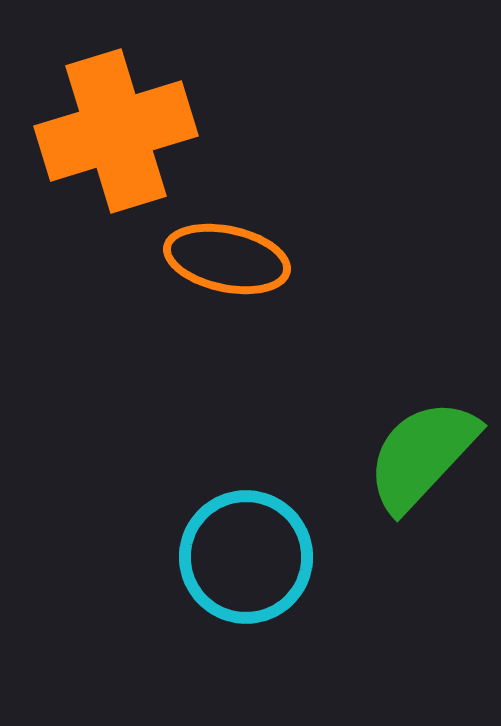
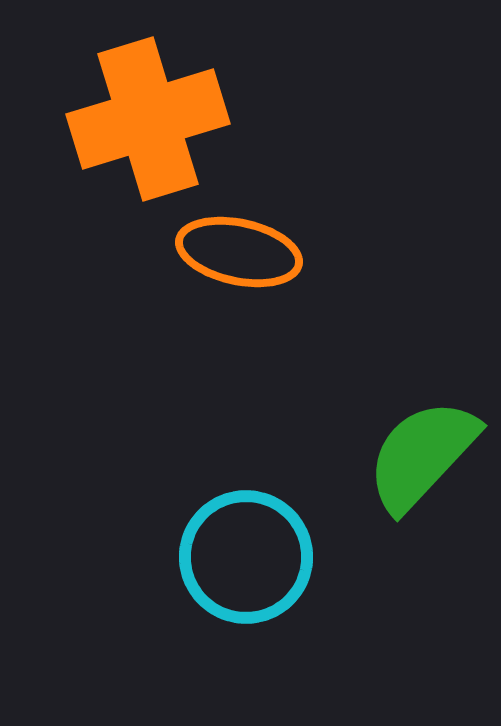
orange cross: moved 32 px right, 12 px up
orange ellipse: moved 12 px right, 7 px up
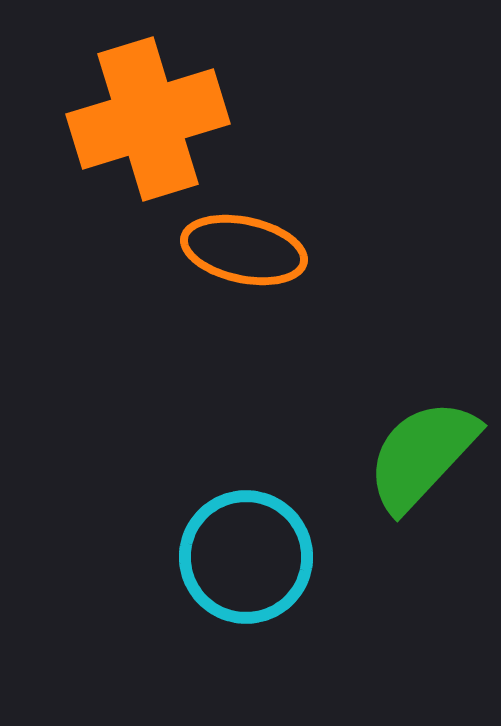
orange ellipse: moved 5 px right, 2 px up
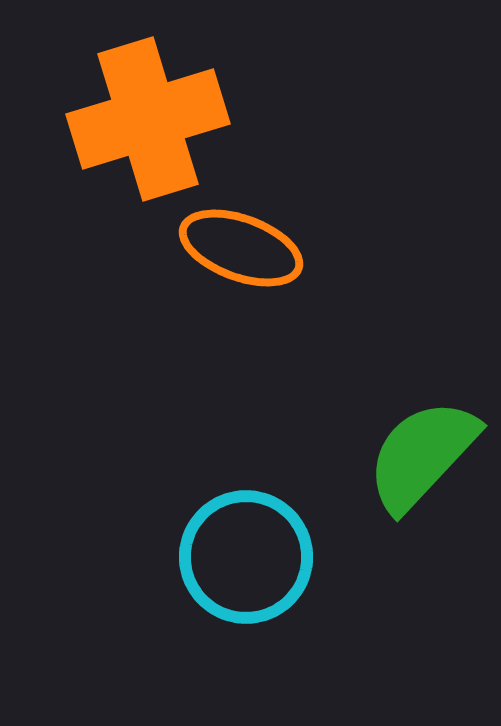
orange ellipse: moved 3 px left, 2 px up; rotated 8 degrees clockwise
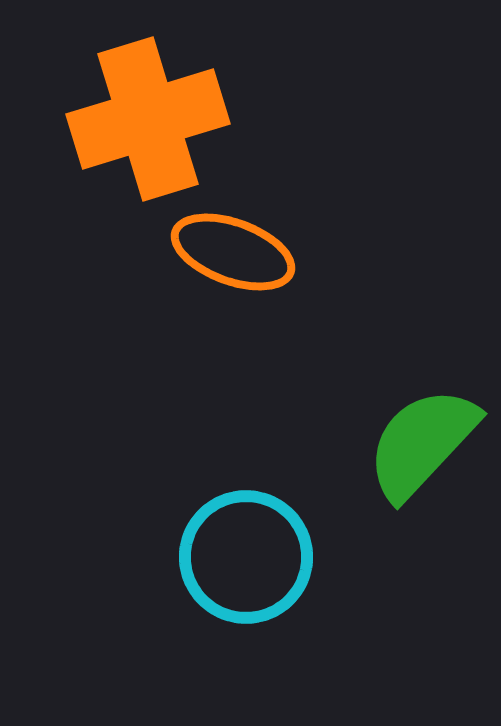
orange ellipse: moved 8 px left, 4 px down
green semicircle: moved 12 px up
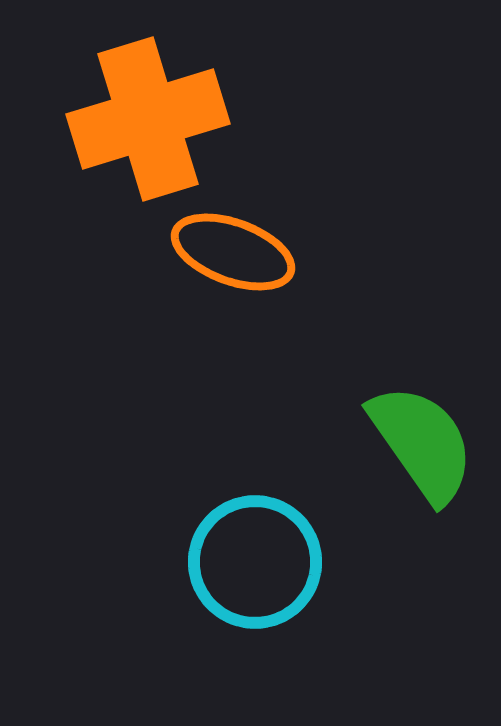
green semicircle: rotated 102 degrees clockwise
cyan circle: moved 9 px right, 5 px down
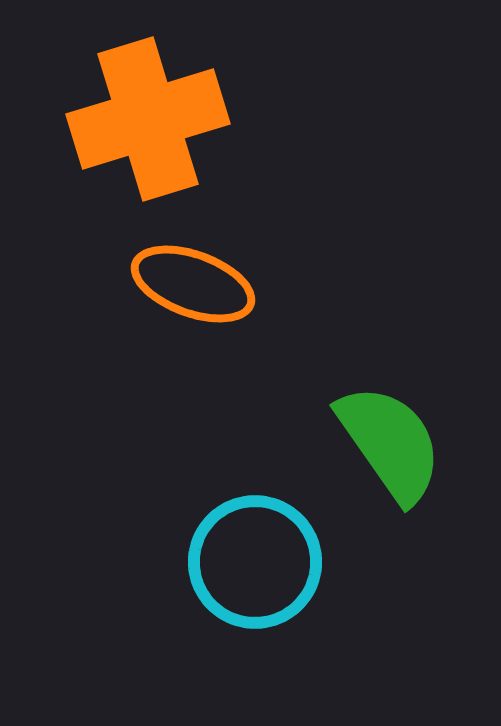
orange ellipse: moved 40 px left, 32 px down
green semicircle: moved 32 px left
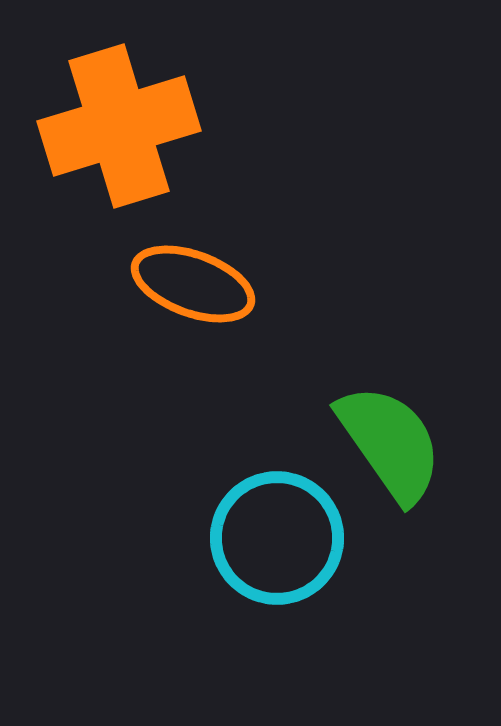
orange cross: moved 29 px left, 7 px down
cyan circle: moved 22 px right, 24 px up
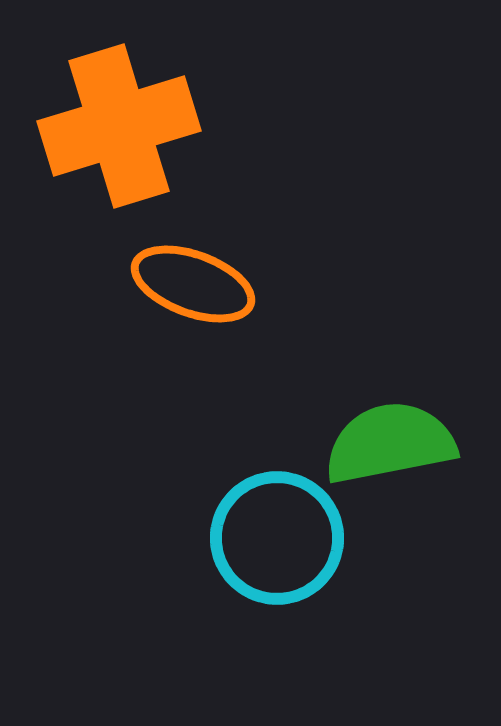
green semicircle: rotated 66 degrees counterclockwise
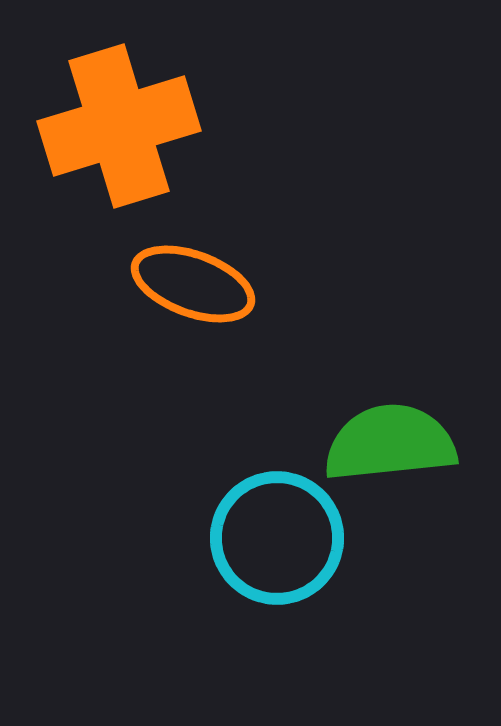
green semicircle: rotated 5 degrees clockwise
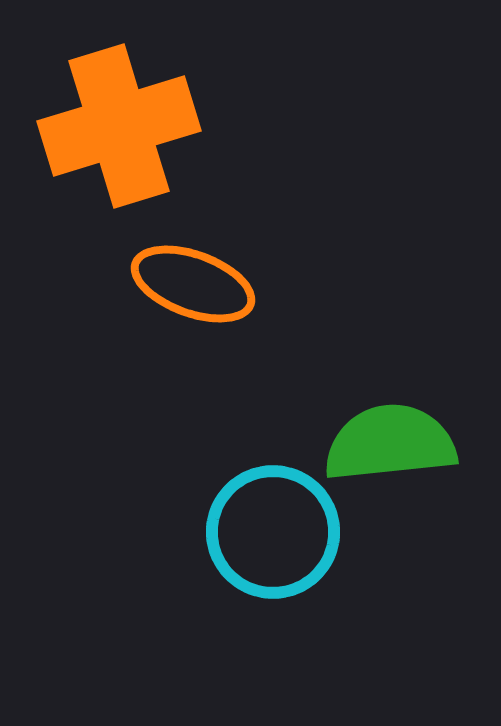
cyan circle: moved 4 px left, 6 px up
